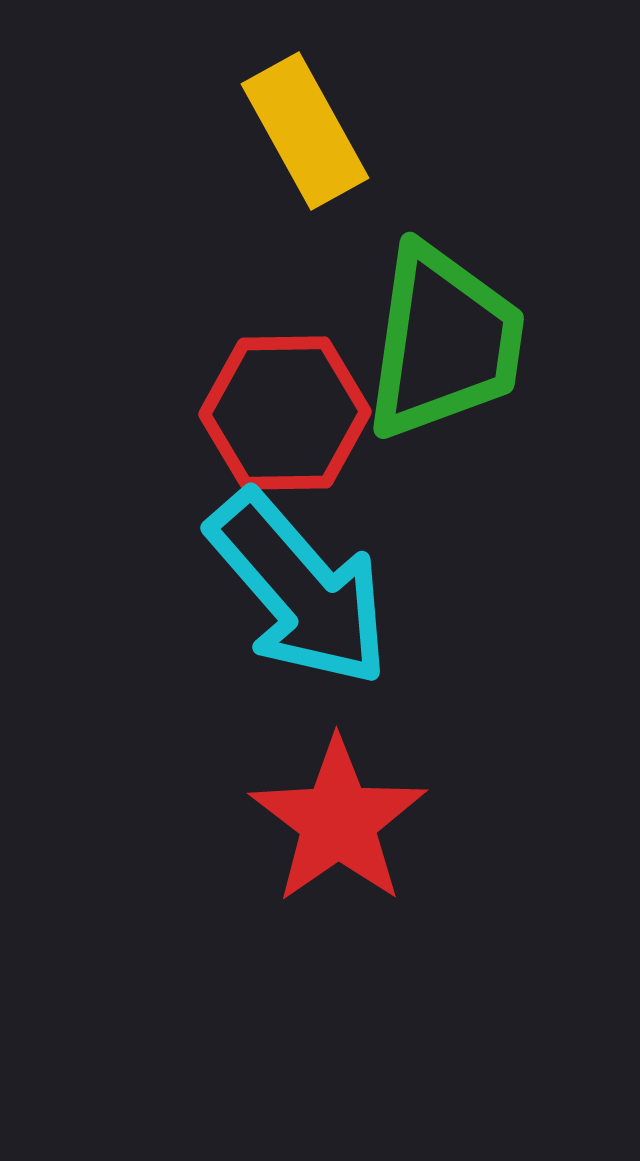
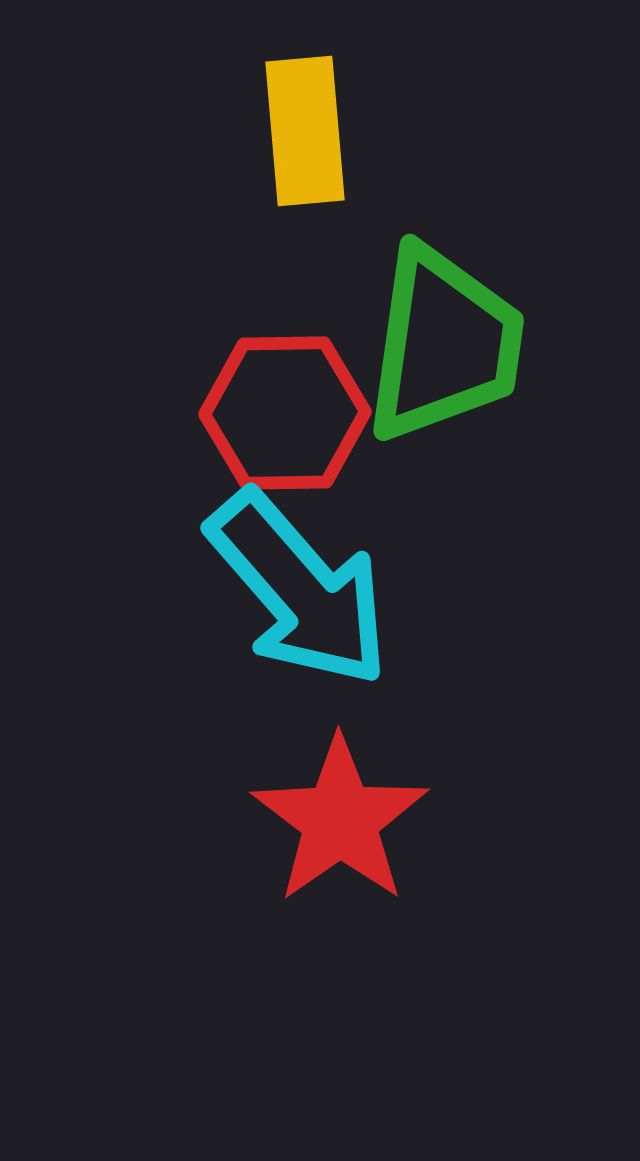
yellow rectangle: rotated 24 degrees clockwise
green trapezoid: moved 2 px down
red star: moved 2 px right, 1 px up
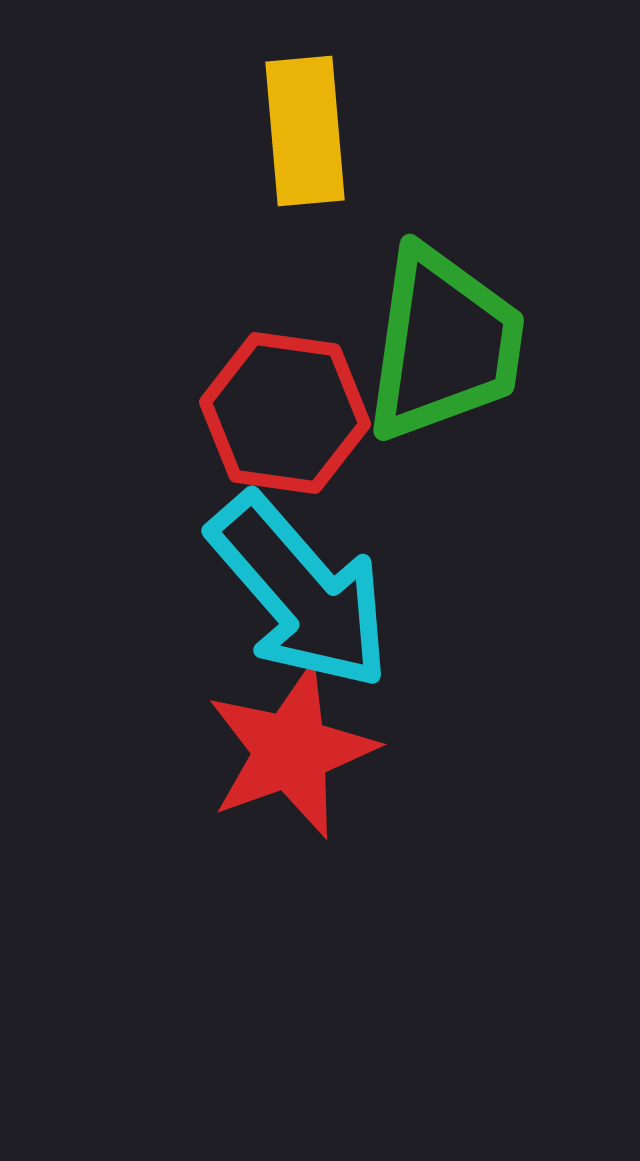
red hexagon: rotated 9 degrees clockwise
cyan arrow: moved 1 px right, 3 px down
red star: moved 49 px left, 69 px up; rotated 15 degrees clockwise
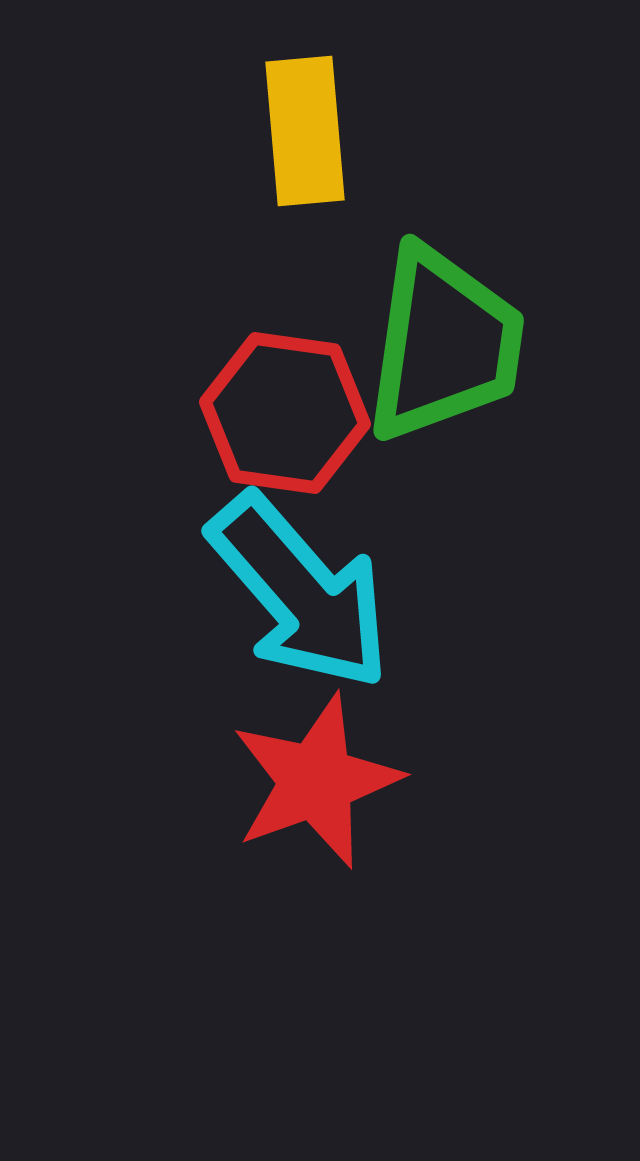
red star: moved 25 px right, 30 px down
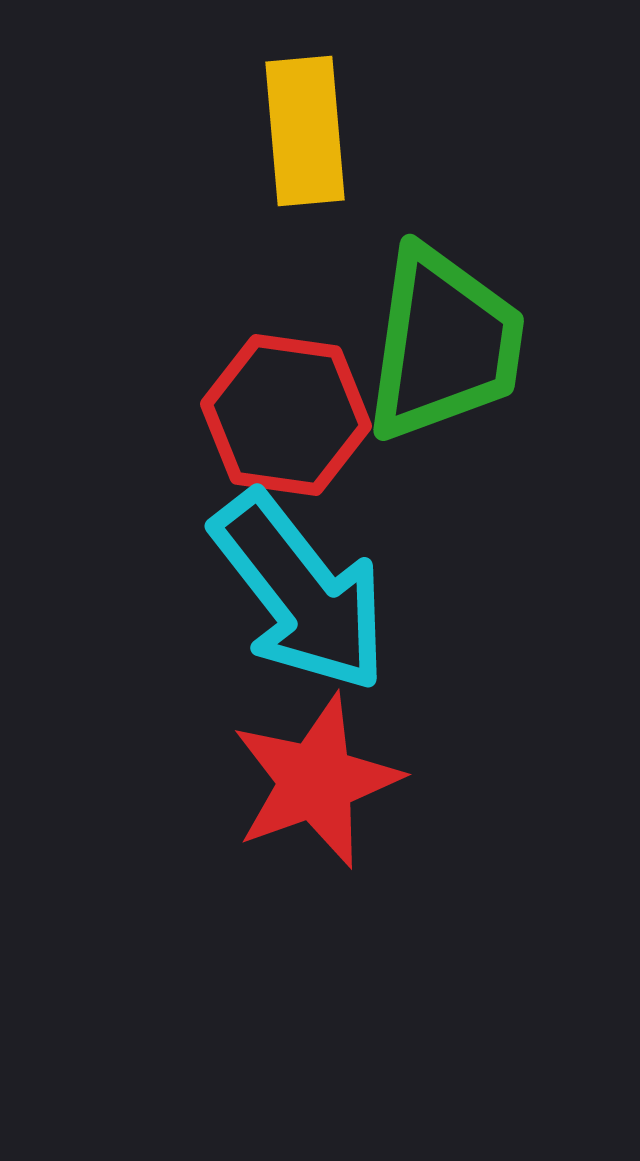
red hexagon: moved 1 px right, 2 px down
cyan arrow: rotated 3 degrees clockwise
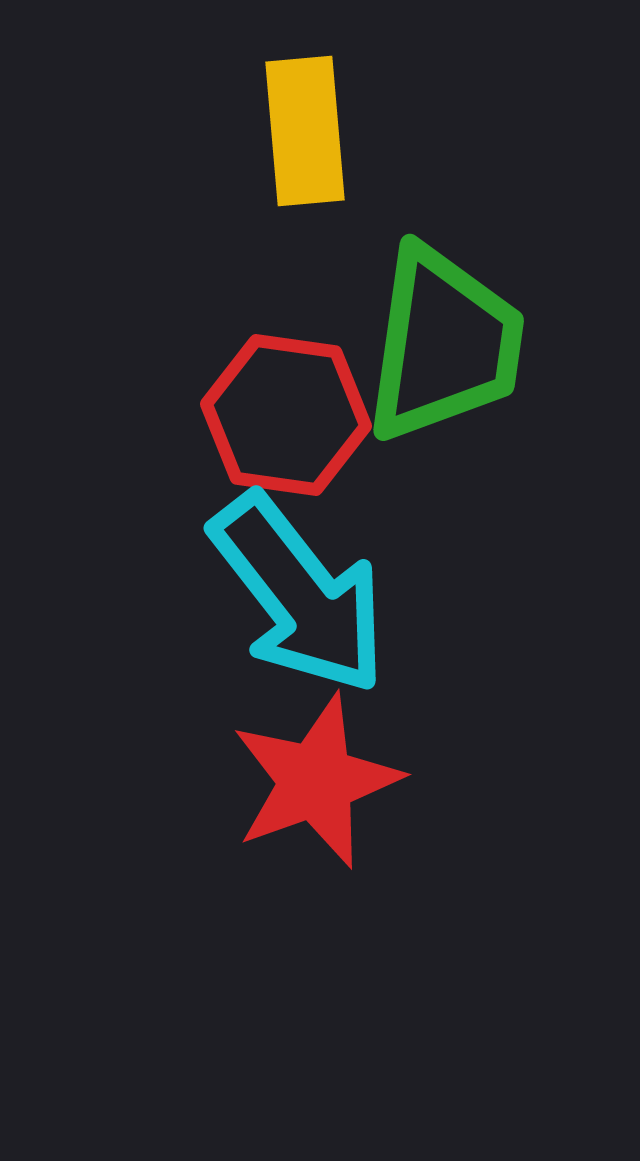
cyan arrow: moved 1 px left, 2 px down
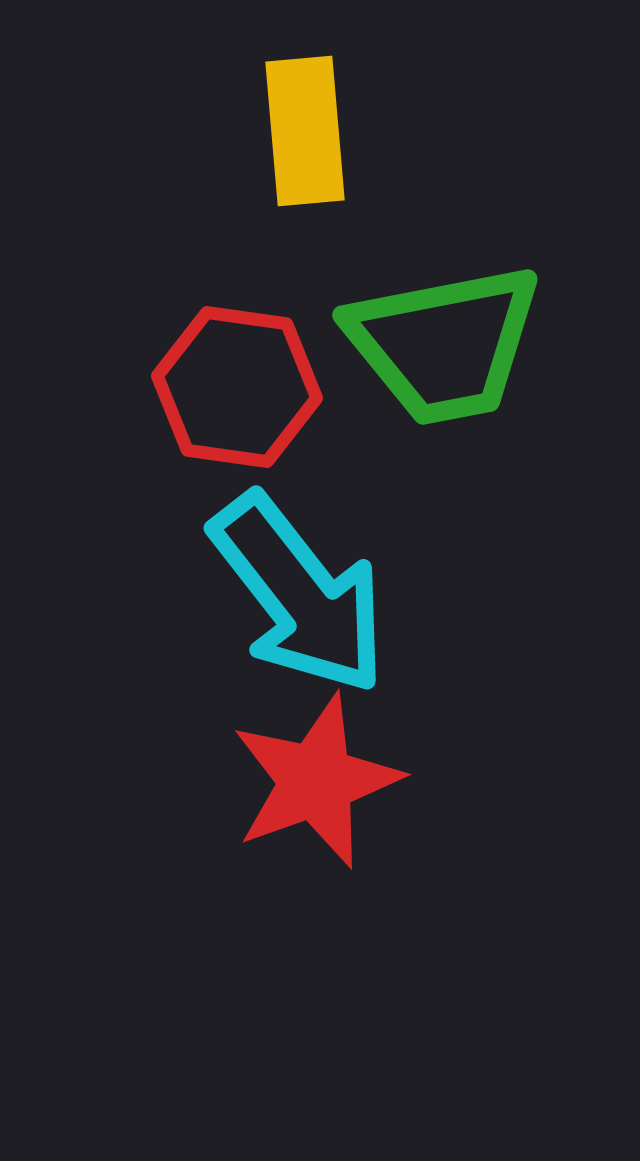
green trapezoid: rotated 71 degrees clockwise
red hexagon: moved 49 px left, 28 px up
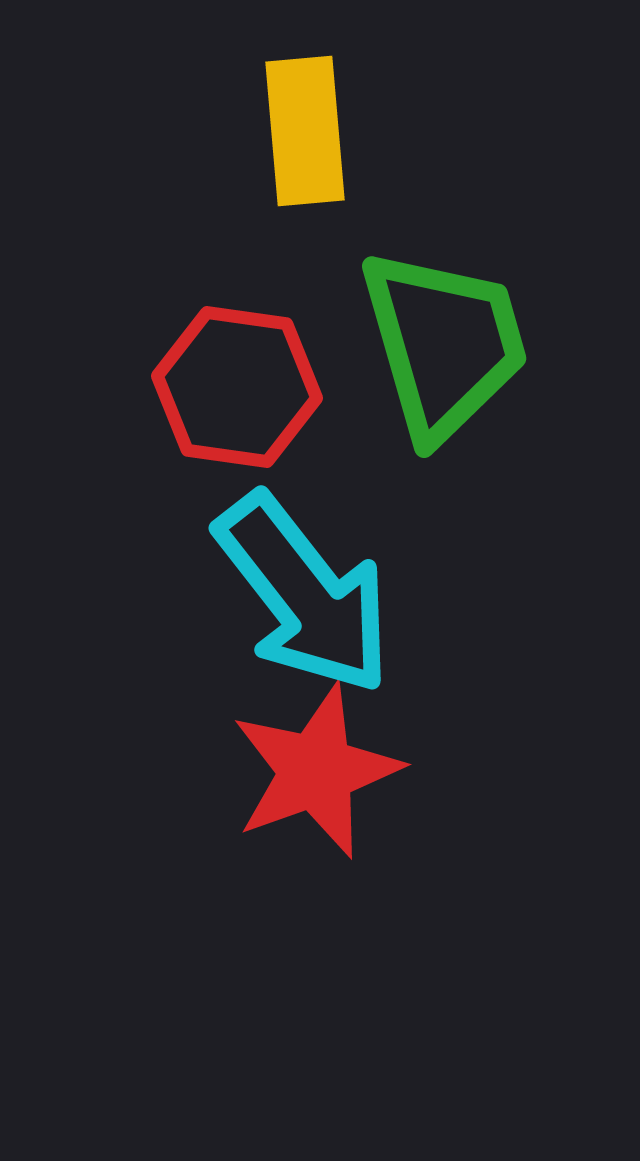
green trapezoid: rotated 95 degrees counterclockwise
cyan arrow: moved 5 px right
red star: moved 10 px up
